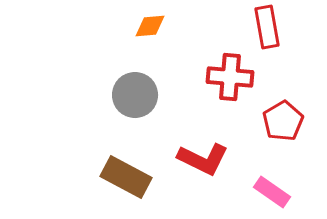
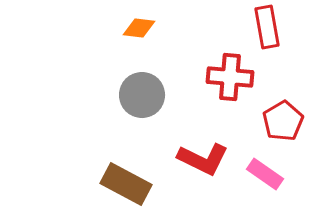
orange diamond: moved 11 px left, 2 px down; rotated 12 degrees clockwise
gray circle: moved 7 px right
brown rectangle: moved 7 px down
pink rectangle: moved 7 px left, 18 px up
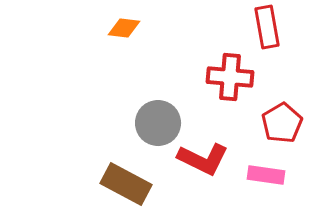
orange diamond: moved 15 px left
gray circle: moved 16 px right, 28 px down
red pentagon: moved 1 px left, 2 px down
pink rectangle: moved 1 px right, 1 px down; rotated 27 degrees counterclockwise
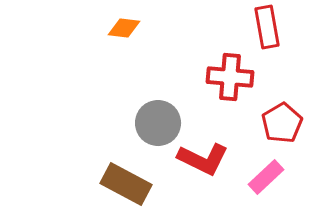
pink rectangle: moved 2 px down; rotated 51 degrees counterclockwise
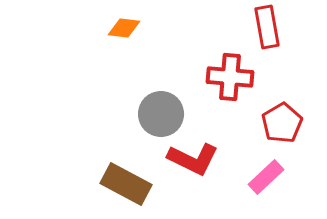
gray circle: moved 3 px right, 9 px up
red L-shape: moved 10 px left
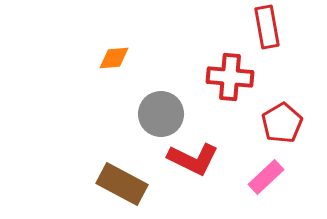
orange diamond: moved 10 px left, 30 px down; rotated 12 degrees counterclockwise
brown rectangle: moved 4 px left
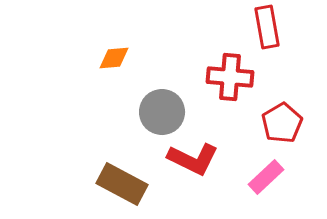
gray circle: moved 1 px right, 2 px up
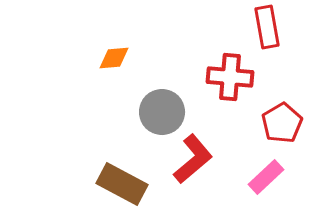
red L-shape: rotated 66 degrees counterclockwise
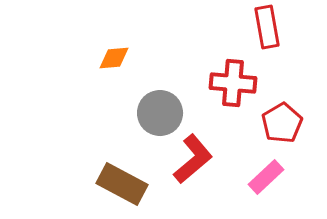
red cross: moved 3 px right, 6 px down
gray circle: moved 2 px left, 1 px down
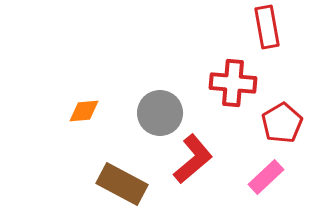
orange diamond: moved 30 px left, 53 px down
